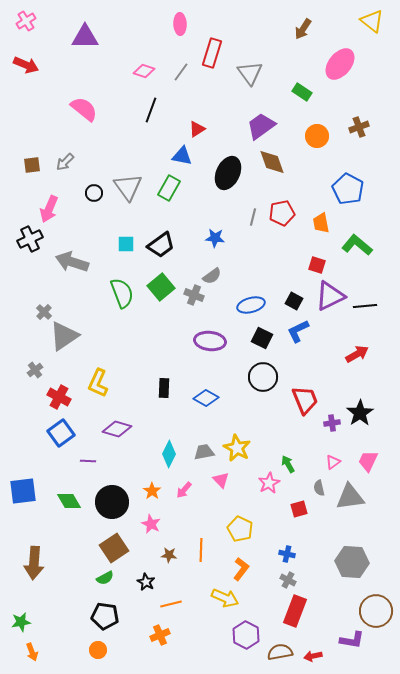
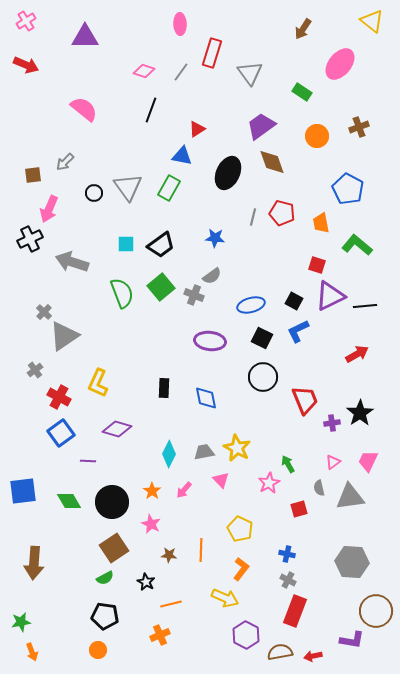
brown square at (32, 165): moved 1 px right, 10 px down
red pentagon at (282, 213): rotated 25 degrees clockwise
blue diamond at (206, 398): rotated 50 degrees clockwise
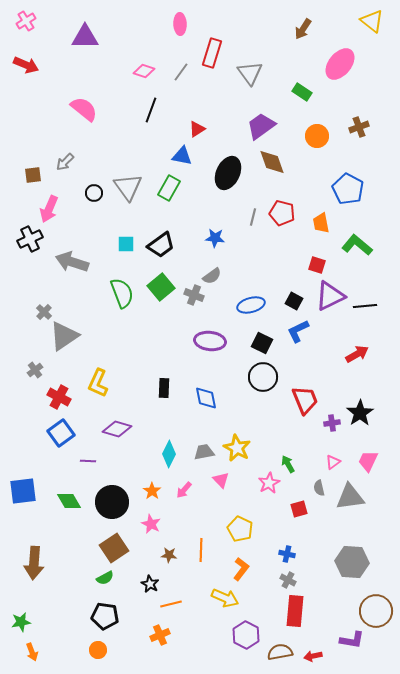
black square at (262, 338): moved 5 px down
black star at (146, 582): moved 4 px right, 2 px down
red rectangle at (295, 611): rotated 16 degrees counterclockwise
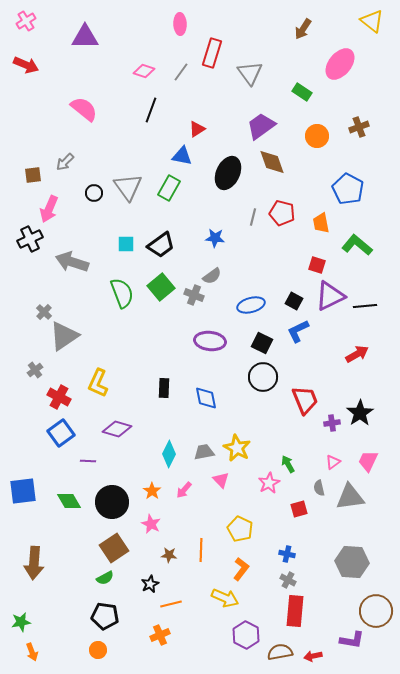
black star at (150, 584): rotated 18 degrees clockwise
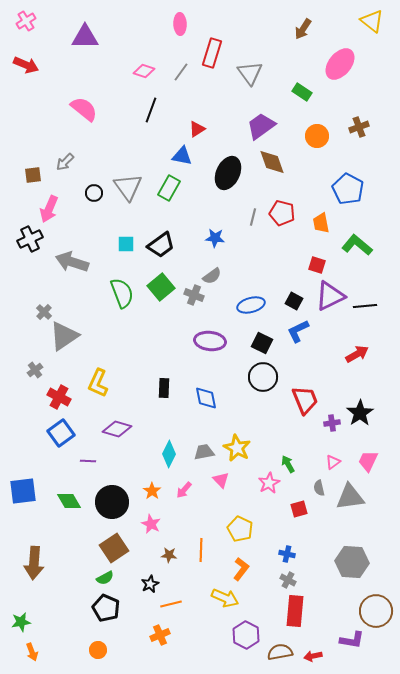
black pentagon at (105, 616): moved 1 px right, 8 px up; rotated 16 degrees clockwise
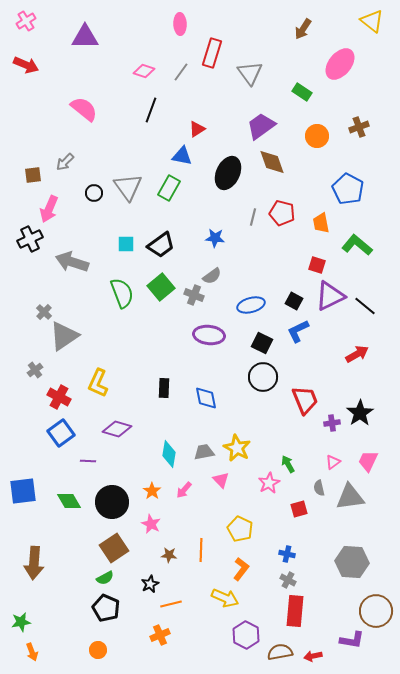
black line at (365, 306): rotated 45 degrees clockwise
purple ellipse at (210, 341): moved 1 px left, 6 px up
cyan diamond at (169, 454): rotated 16 degrees counterclockwise
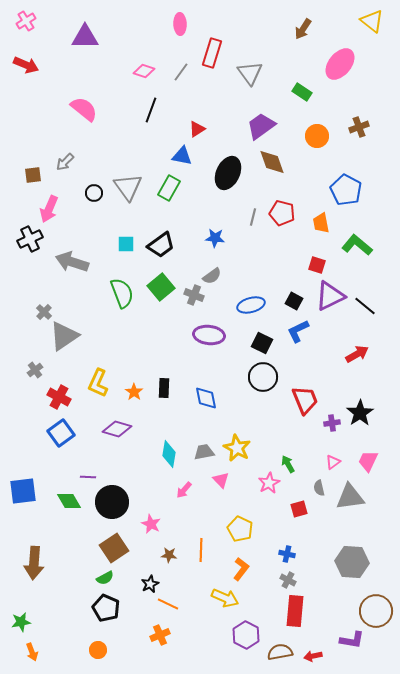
blue pentagon at (348, 189): moved 2 px left, 1 px down
purple line at (88, 461): moved 16 px down
orange star at (152, 491): moved 18 px left, 99 px up
orange line at (171, 604): moved 3 px left; rotated 40 degrees clockwise
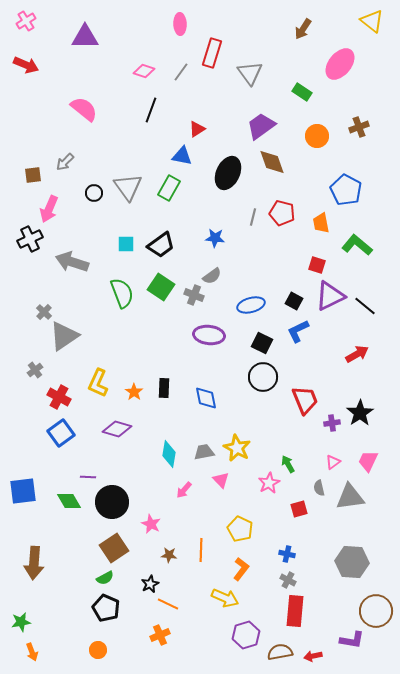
green square at (161, 287): rotated 16 degrees counterclockwise
purple hexagon at (246, 635): rotated 16 degrees clockwise
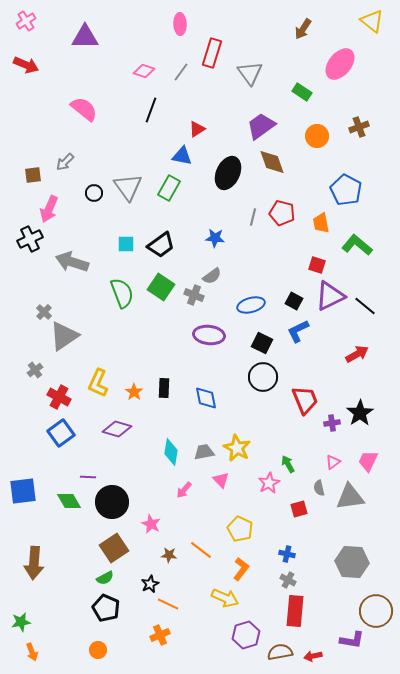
cyan diamond at (169, 454): moved 2 px right, 2 px up
orange line at (201, 550): rotated 55 degrees counterclockwise
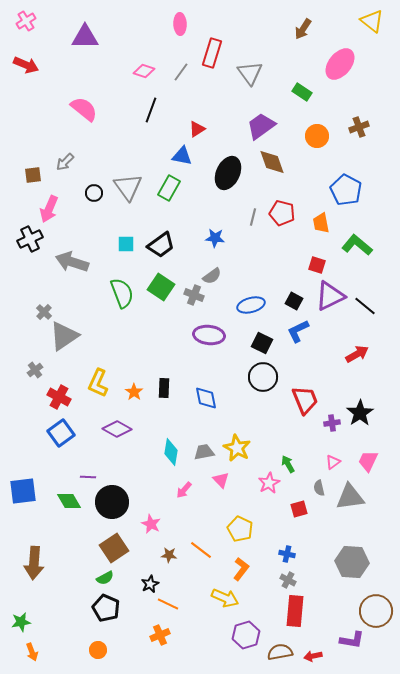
purple diamond at (117, 429): rotated 12 degrees clockwise
